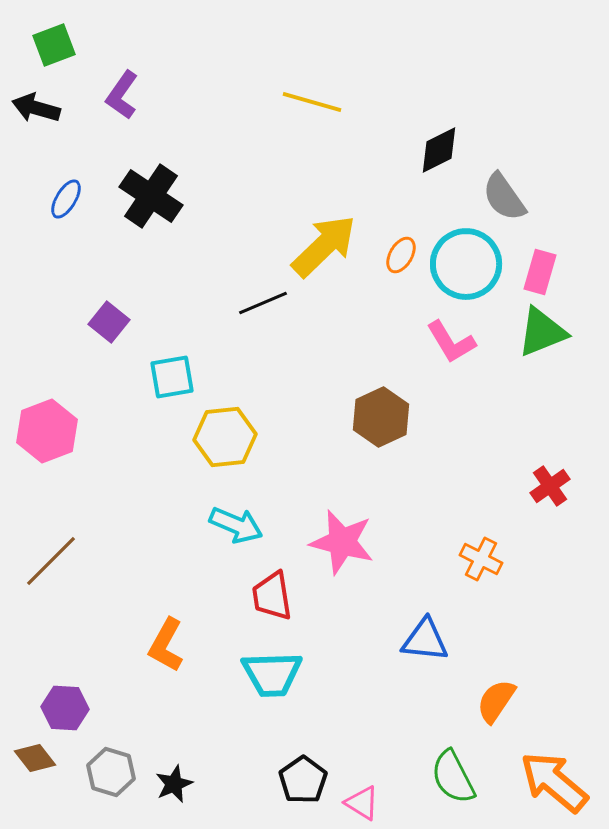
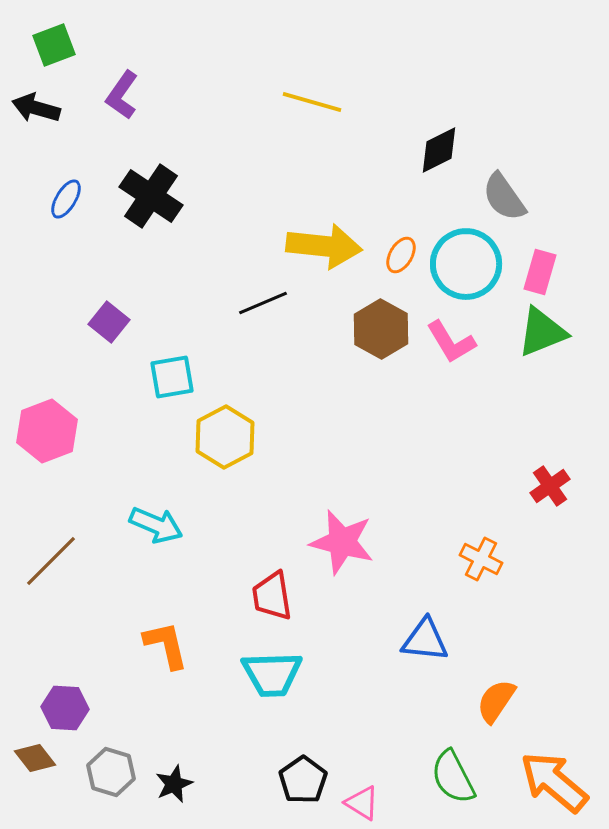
yellow arrow: rotated 50 degrees clockwise
brown hexagon: moved 88 px up; rotated 6 degrees counterclockwise
yellow hexagon: rotated 22 degrees counterclockwise
cyan arrow: moved 80 px left
orange L-shape: rotated 138 degrees clockwise
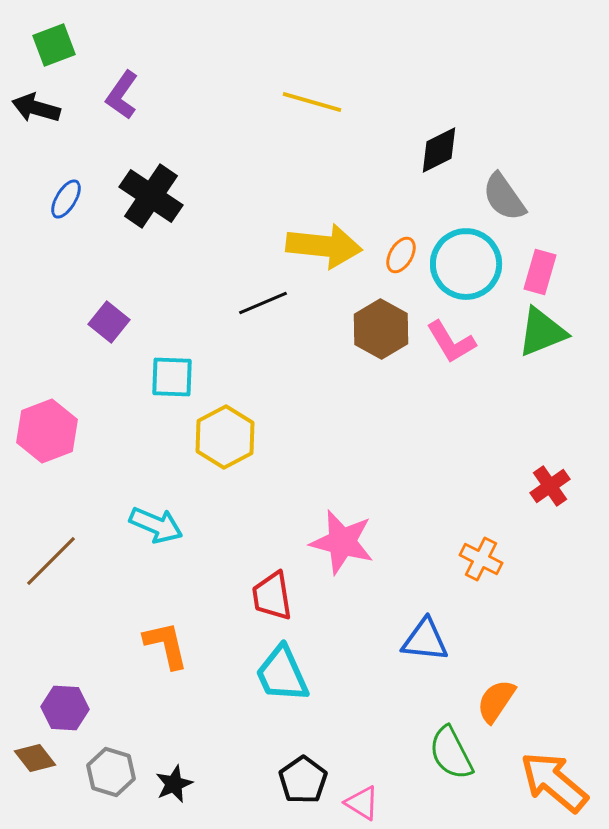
cyan square: rotated 12 degrees clockwise
cyan trapezoid: moved 10 px right; rotated 68 degrees clockwise
green semicircle: moved 2 px left, 24 px up
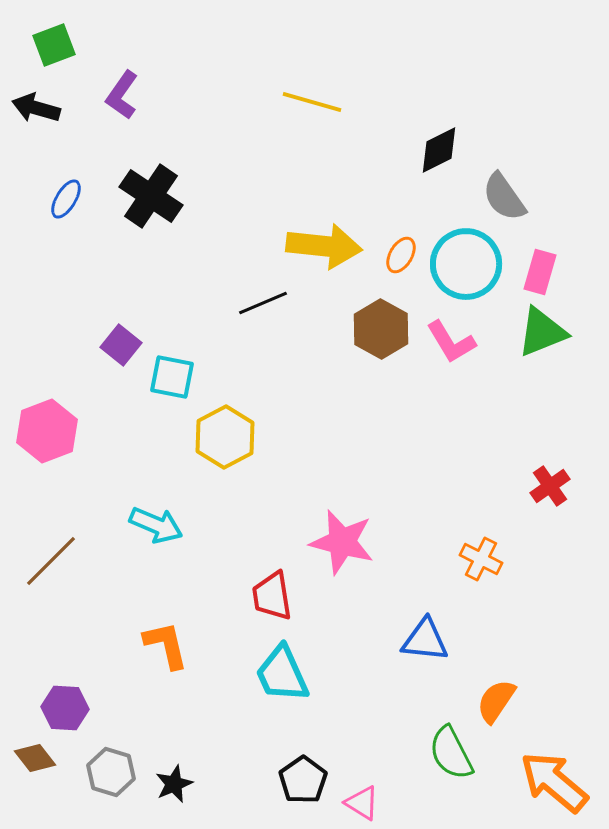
purple square: moved 12 px right, 23 px down
cyan square: rotated 9 degrees clockwise
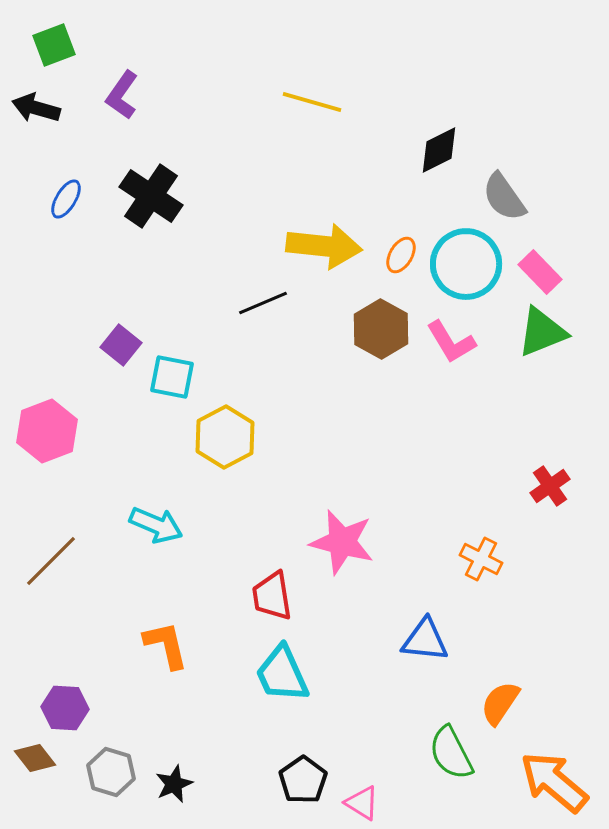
pink rectangle: rotated 60 degrees counterclockwise
orange semicircle: moved 4 px right, 2 px down
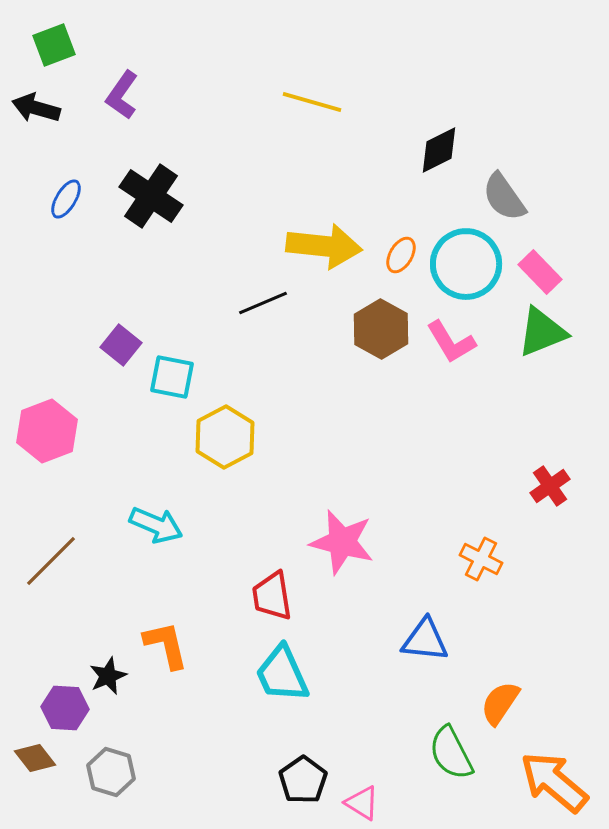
black star: moved 66 px left, 108 px up
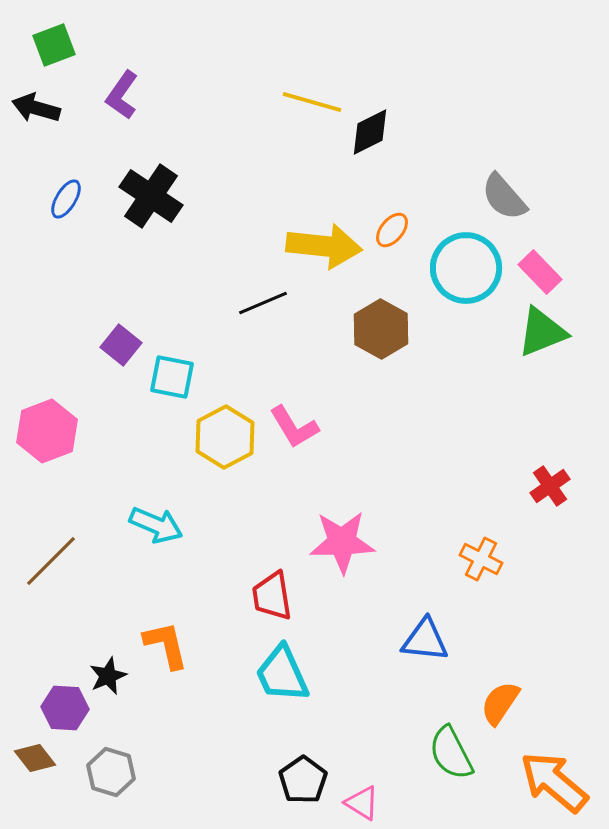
black diamond: moved 69 px left, 18 px up
gray semicircle: rotated 6 degrees counterclockwise
orange ellipse: moved 9 px left, 25 px up; rotated 9 degrees clockwise
cyan circle: moved 4 px down
pink L-shape: moved 157 px left, 85 px down
pink star: rotated 16 degrees counterclockwise
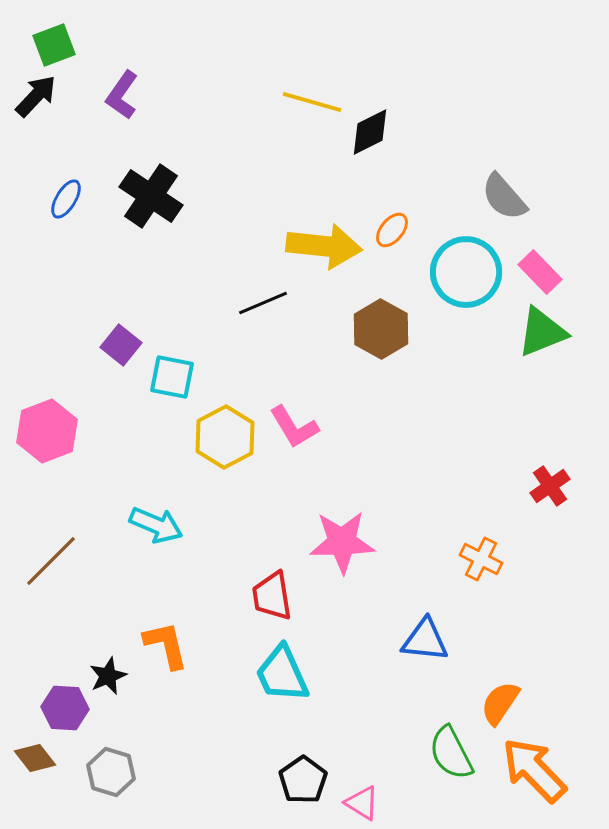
black arrow: moved 12 px up; rotated 117 degrees clockwise
cyan circle: moved 4 px down
orange arrow: moved 20 px left, 12 px up; rotated 6 degrees clockwise
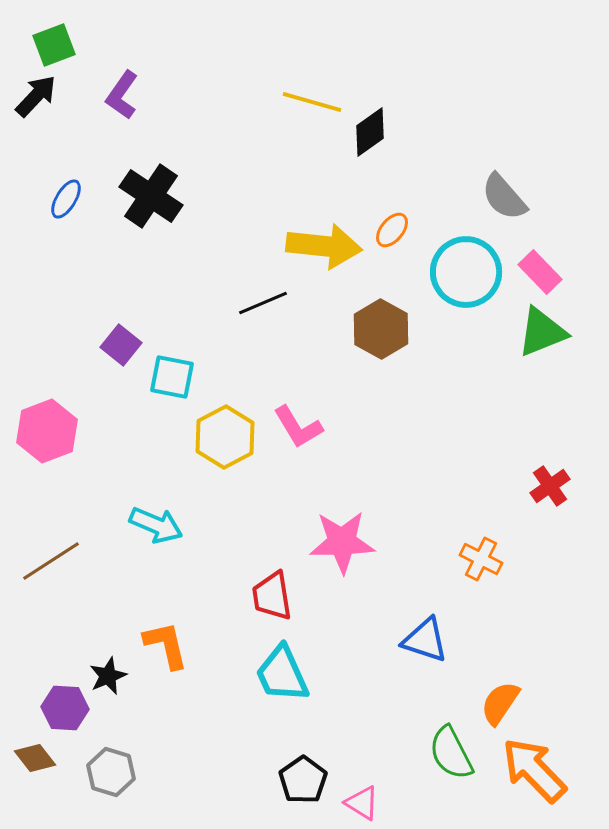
black diamond: rotated 9 degrees counterclockwise
pink L-shape: moved 4 px right
brown line: rotated 12 degrees clockwise
blue triangle: rotated 12 degrees clockwise
